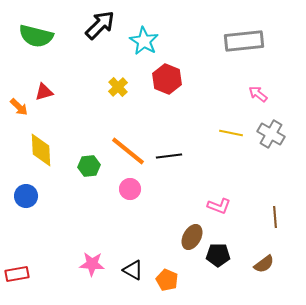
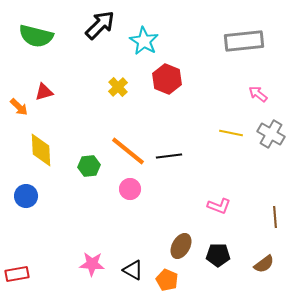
brown ellipse: moved 11 px left, 9 px down
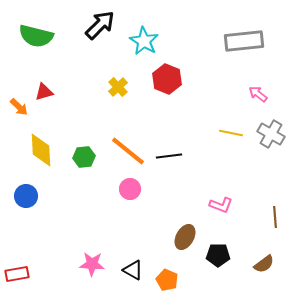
green hexagon: moved 5 px left, 9 px up
pink L-shape: moved 2 px right, 1 px up
brown ellipse: moved 4 px right, 9 px up
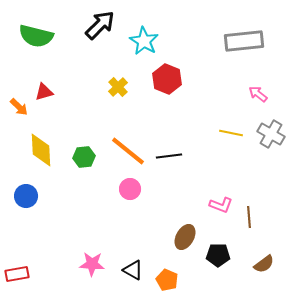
brown line: moved 26 px left
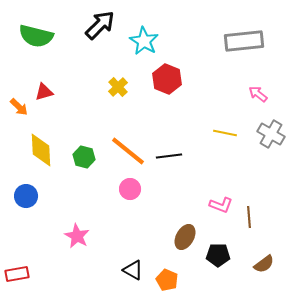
yellow line: moved 6 px left
green hexagon: rotated 20 degrees clockwise
pink star: moved 15 px left, 28 px up; rotated 25 degrees clockwise
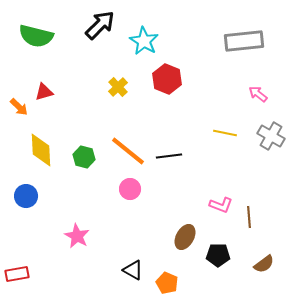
gray cross: moved 2 px down
orange pentagon: moved 3 px down
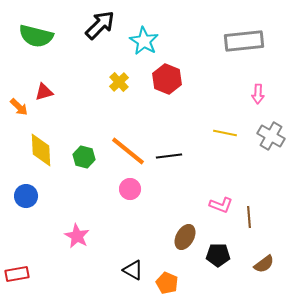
yellow cross: moved 1 px right, 5 px up
pink arrow: rotated 126 degrees counterclockwise
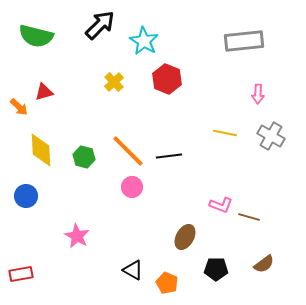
yellow cross: moved 5 px left
orange line: rotated 6 degrees clockwise
pink circle: moved 2 px right, 2 px up
brown line: rotated 70 degrees counterclockwise
black pentagon: moved 2 px left, 14 px down
red rectangle: moved 4 px right
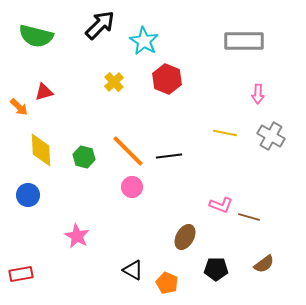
gray rectangle: rotated 6 degrees clockwise
blue circle: moved 2 px right, 1 px up
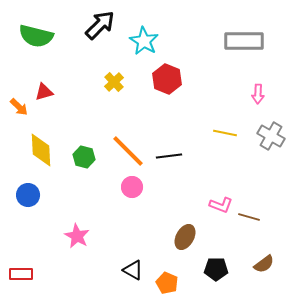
red rectangle: rotated 10 degrees clockwise
